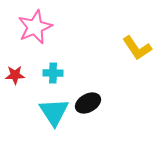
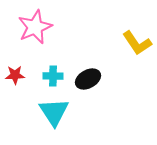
yellow L-shape: moved 5 px up
cyan cross: moved 3 px down
black ellipse: moved 24 px up
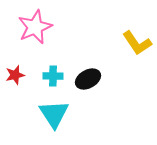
red star: rotated 12 degrees counterclockwise
cyan triangle: moved 2 px down
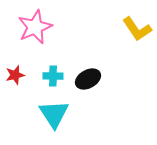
yellow L-shape: moved 14 px up
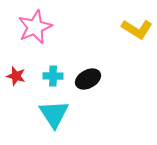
yellow L-shape: rotated 24 degrees counterclockwise
red star: moved 1 px right, 1 px down; rotated 30 degrees clockwise
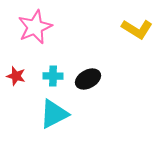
cyan triangle: rotated 36 degrees clockwise
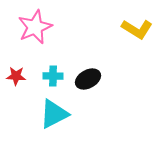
red star: rotated 12 degrees counterclockwise
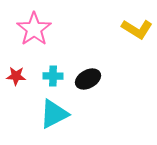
pink star: moved 1 px left, 2 px down; rotated 12 degrees counterclockwise
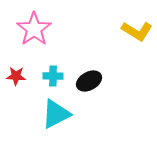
yellow L-shape: moved 2 px down
black ellipse: moved 1 px right, 2 px down
cyan triangle: moved 2 px right
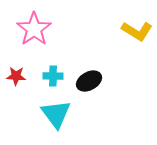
cyan triangle: rotated 40 degrees counterclockwise
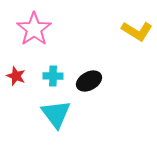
red star: rotated 18 degrees clockwise
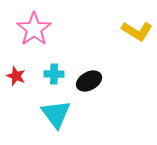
cyan cross: moved 1 px right, 2 px up
